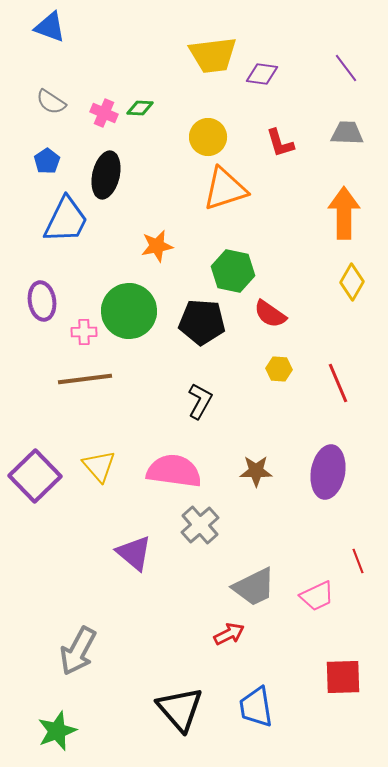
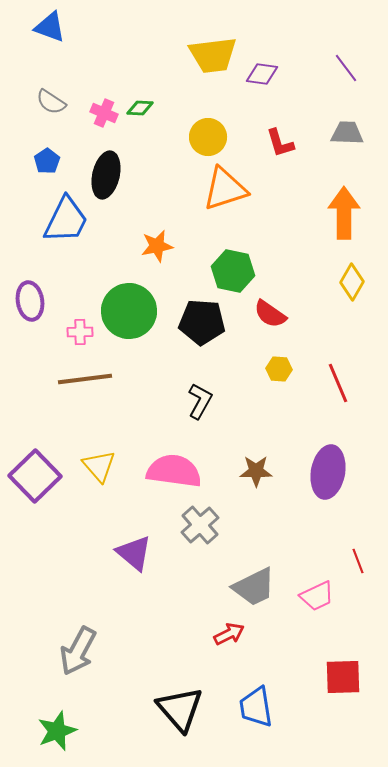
purple ellipse at (42, 301): moved 12 px left
pink cross at (84, 332): moved 4 px left
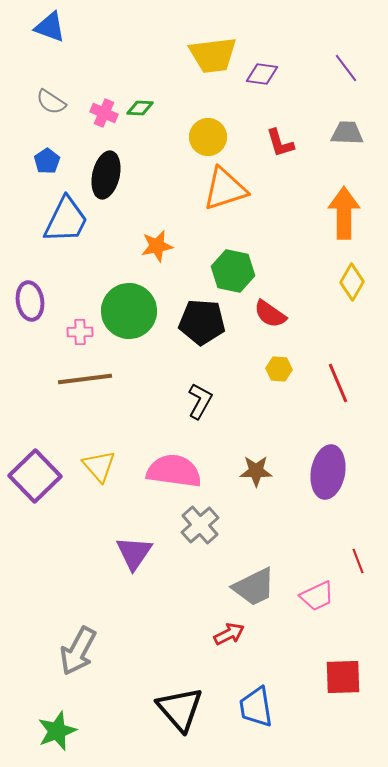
purple triangle at (134, 553): rotated 24 degrees clockwise
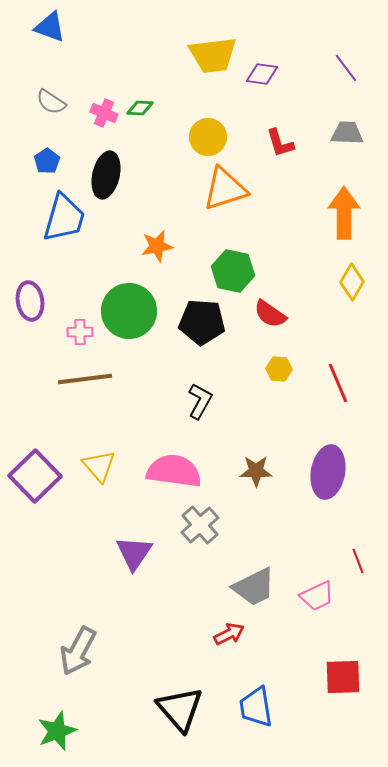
blue trapezoid at (66, 220): moved 2 px left, 2 px up; rotated 10 degrees counterclockwise
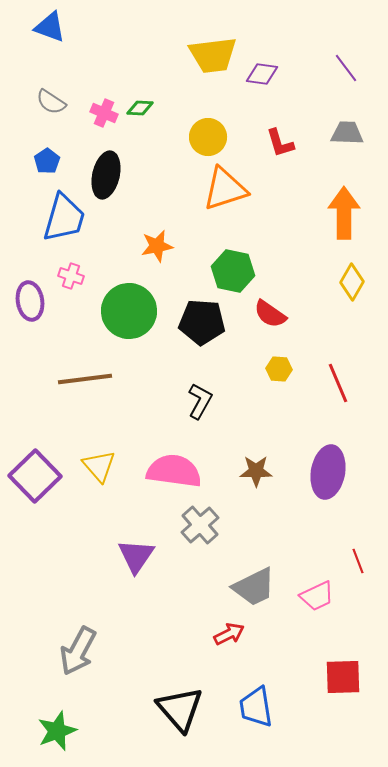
pink cross at (80, 332): moved 9 px left, 56 px up; rotated 20 degrees clockwise
purple triangle at (134, 553): moved 2 px right, 3 px down
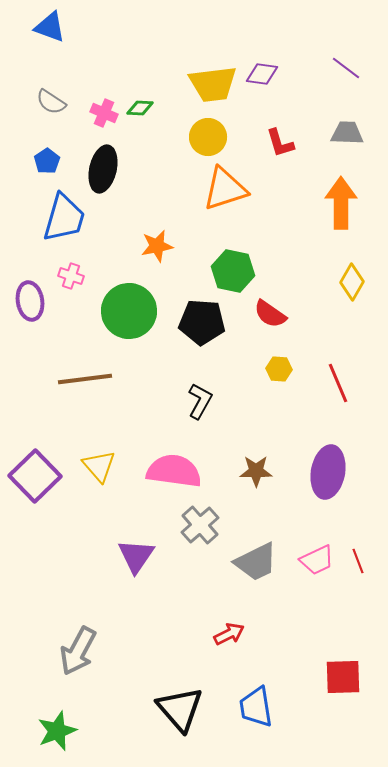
yellow trapezoid at (213, 55): moved 29 px down
purple line at (346, 68): rotated 16 degrees counterclockwise
black ellipse at (106, 175): moved 3 px left, 6 px up
orange arrow at (344, 213): moved 3 px left, 10 px up
gray trapezoid at (254, 587): moved 2 px right, 25 px up
pink trapezoid at (317, 596): moved 36 px up
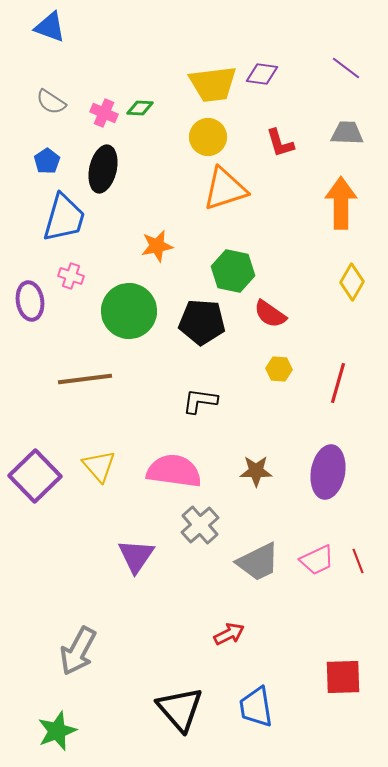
red line at (338, 383): rotated 39 degrees clockwise
black L-shape at (200, 401): rotated 111 degrees counterclockwise
gray trapezoid at (256, 562): moved 2 px right
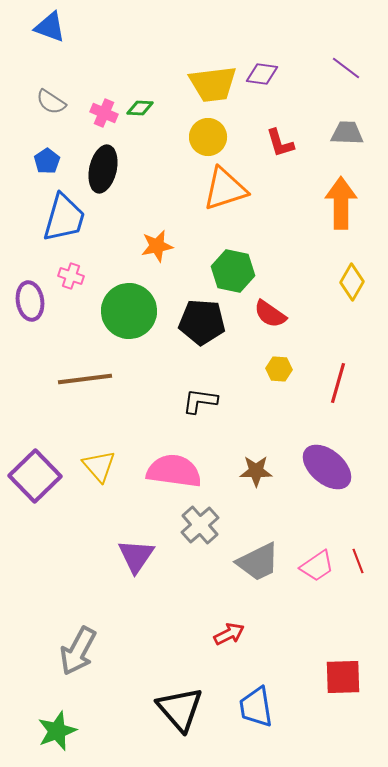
purple ellipse at (328, 472): moved 1 px left, 5 px up; rotated 60 degrees counterclockwise
pink trapezoid at (317, 560): moved 6 px down; rotated 9 degrees counterclockwise
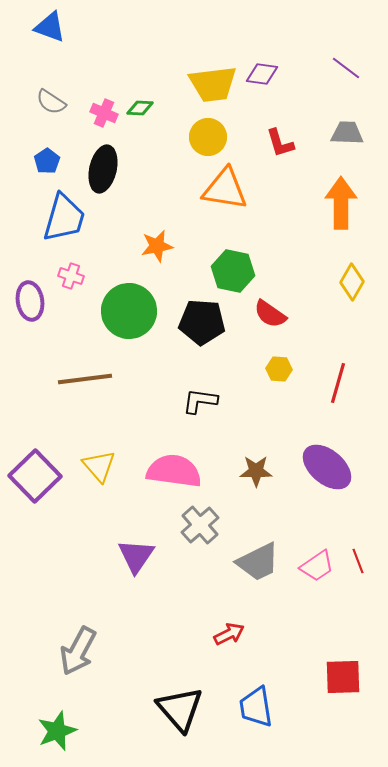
orange triangle at (225, 189): rotated 27 degrees clockwise
